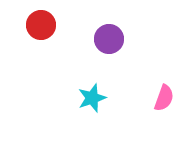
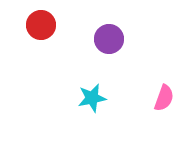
cyan star: rotated 8 degrees clockwise
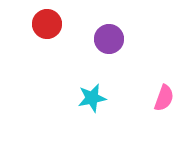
red circle: moved 6 px right, 1 px up
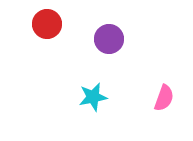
cyan star: moved 1 px right, 1 px up
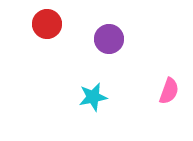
pink semicircle: moved 5 px right, 7 px up
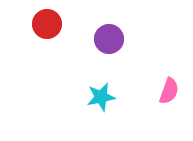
cyan star: moved 8 px right
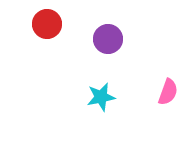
purple circle: moved 1 px left
pink semicircle: moved 1 px left, 1 px down
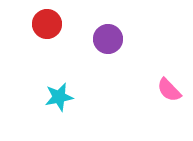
pink semicircle: moved 1 px right, 2 px up; rotated 116 degrees clockwise
cyan star: moved 42 px left
